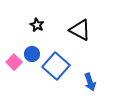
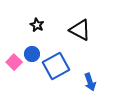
blue square: rotated 20 degrees clockwise
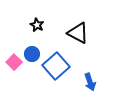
black triangle: moved 2 px left, 3 px down
blue square: rotated 12 degrees counterclockwise
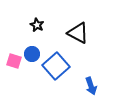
pink square: moved 1 px up; rotated 28 degrees counterclockwise
blue arrow: moved 1 px right, 4 px down
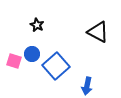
black triangle: moved 20 px right, 1 px up
blue arrow: moved 4 px left; rotated 30 degrees clockwise
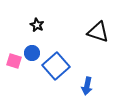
black triangle: rotated 10 degrees counterclockwise
blue circle: moved 1 px up
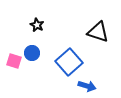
blue square: moved 13 px right, 4 px up
blue arrow: rotated 84 degrees counterclockwise
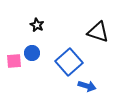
pink square: rotated 21 degrees counterclockwise
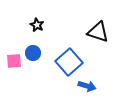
blue circle: moved 1 px right
